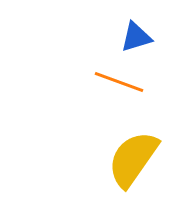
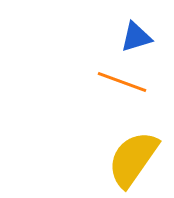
orange line: moved 3 px right
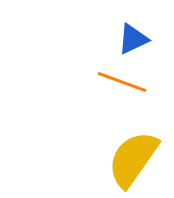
blue triangle: moved 3 px left, 2 px down; rotated 8 degrees counterclockwise
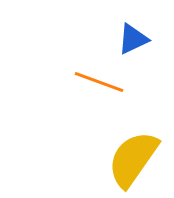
orange line: moved 23 px left
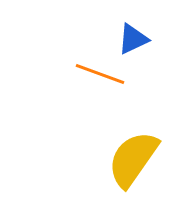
orange line: moved 1 px right, 8 px up
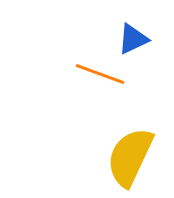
yellow semicircle: moved 3 px left, 2 px up; rotated 10 degrees counterclockwise
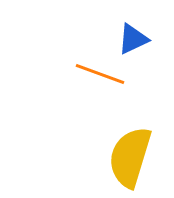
yellow semicircle: rotated 8 degrees counterclockwise
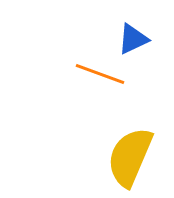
yellow semicircle: rotated 6 degrees clockwise
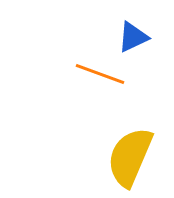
blue triangle: moved 2 px up
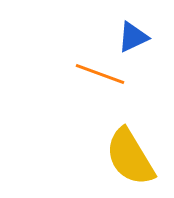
yellow semicircle: rotated 54 degrees counterclockwise
